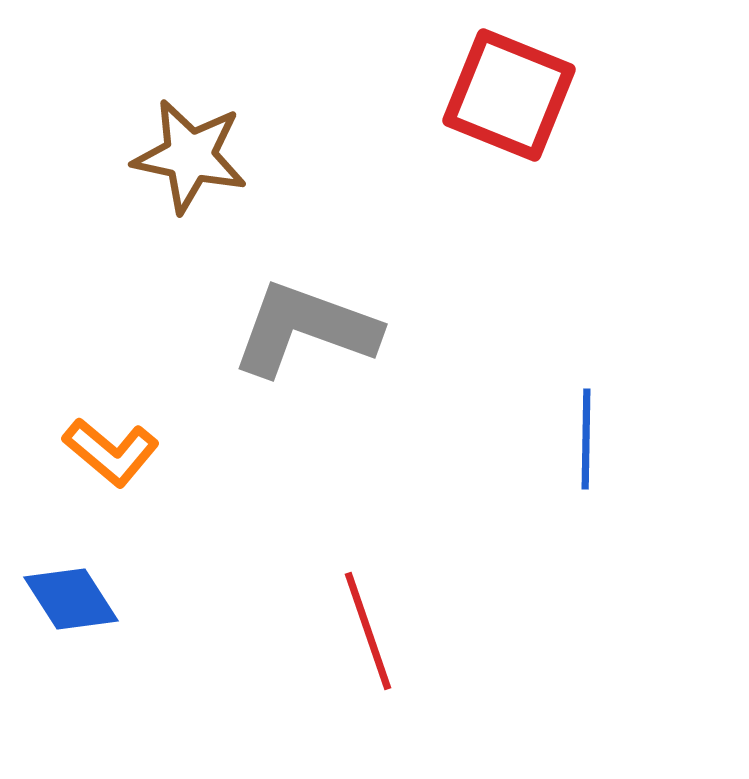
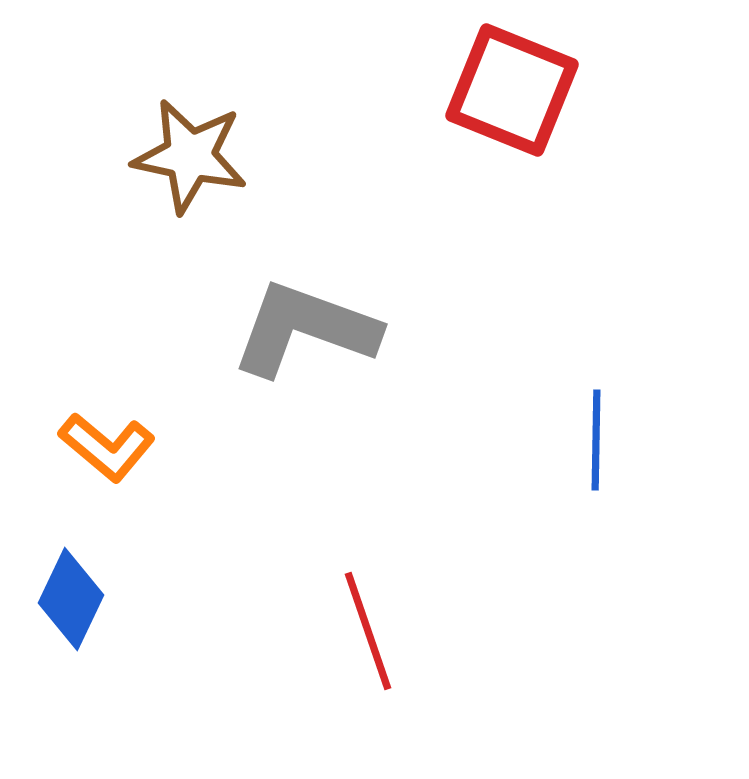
red square: moved 3 px right, 5 px up
blue line: moved 10 px right, 1 px down
orange L-shape: moved 4 px left, 5 px up
blue diamond: rotated 58 degrees clockwise
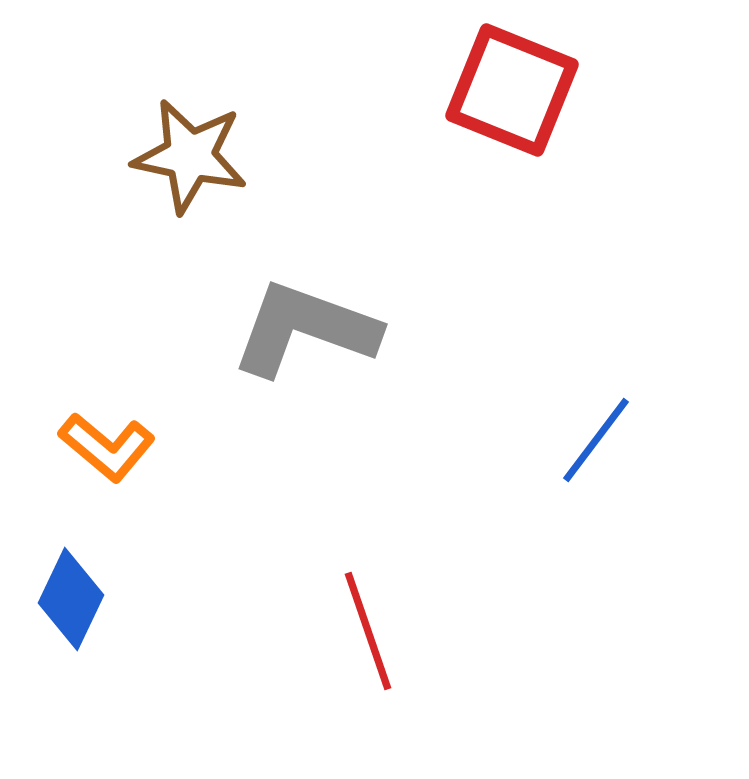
blue line: rotated 36 degrees clockwise
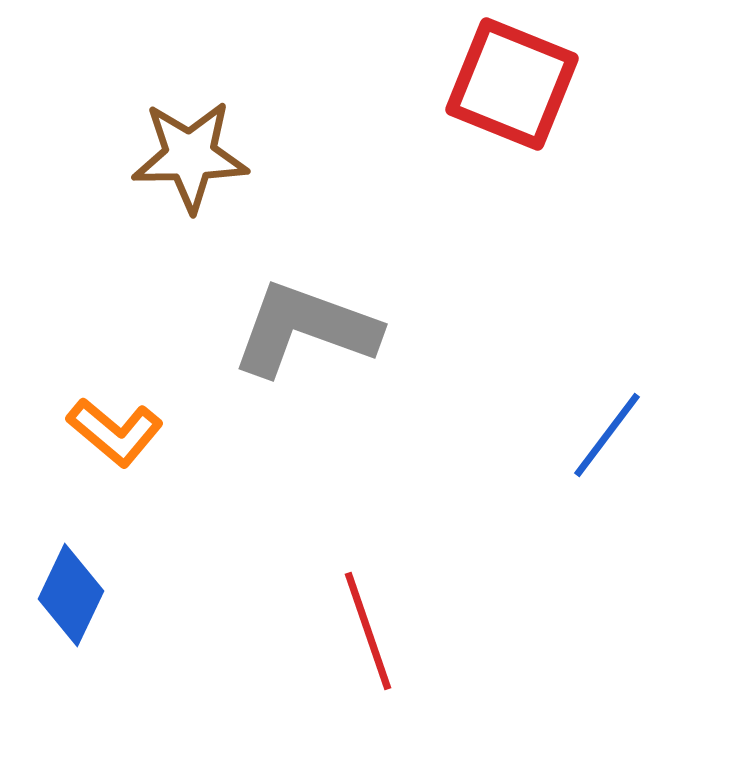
red square: moved 6 px up
brown star: rotated 13 degrees counterclockwise
blue line: moved 11 px right, 5 px up
orange L-shape: moved 8 px right, 15 px up
blue diamond: moved 4 px up
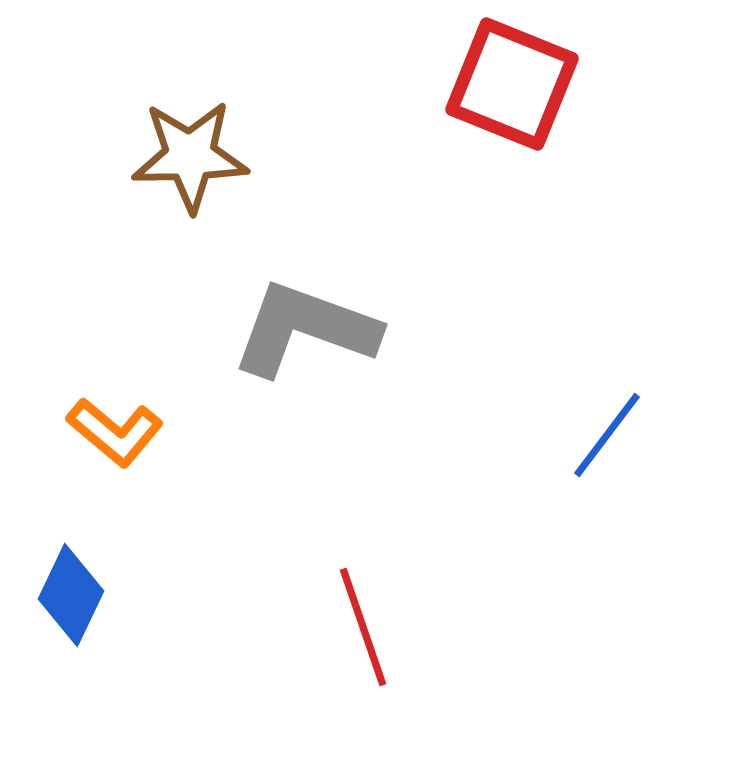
red line: moved 5 px left, 4 px up
